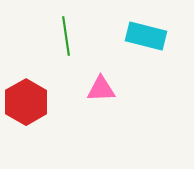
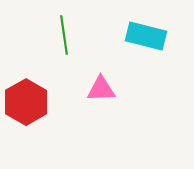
green line: moved 2 px left, 1 px up
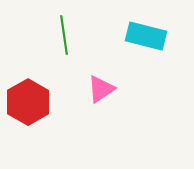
pink triangle: rotated 32 degrees counterclockwise
red hexagon: moved 2 px right
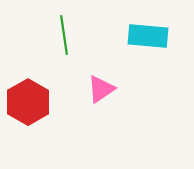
cyan rectangle: moved 2 px right; rotated 9 degrees counterclockwise
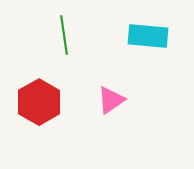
pink triangle: moved 10 px right, 11 px down
red hexagon: moved 11 px right
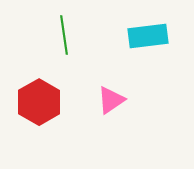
cyan rectangle: rotated 12 degrees counterclockwise
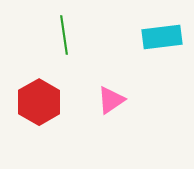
cyan rectangle: moved 14 px right, 1 px down
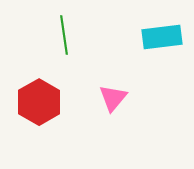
pink triangle: moved 2 px right, 2 px up; rotated 16 degrees counterclockwise
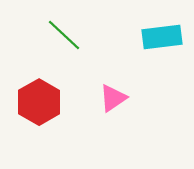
green line: rotated 39 degrees counterclockwise
pink triangle: rotated 16 degrees clockwise
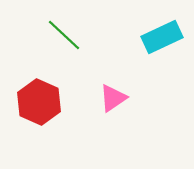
cyan rectangle: rotated 18 degrees counterclockwise
red hexagon: rotated 6 degrees counterclockwise
